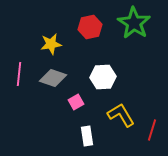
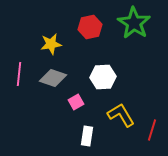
white rectangle: rotated 18 degrees clockwise
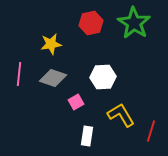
red hexagon: moved 1 px right, 4 px up
red line: moved 1 px left, 1 px down
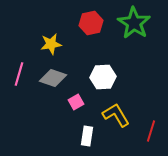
pink line: rotated 10 degrees clockwise
yellow L-shape: moved 5 px left
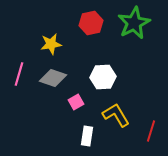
green star: rotated 12 degrees clockwise
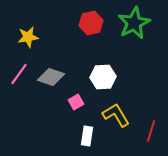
yellow star: moved 23 px left, 7 px up
pink line: rotated 20 degrees clockwise
gray diamond: moved 2 px left, 1 px up
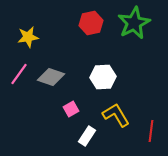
pink square: moved 5 px left, 7 px down
red line: rotated 10 degrees counterclockwise
white rectangle: rotated 24 degrees clockwise
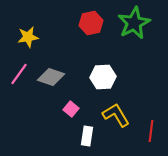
pink square: rotated 21 degrees counterclockwise
white rectangle: rotated 24 degrees counterclockwise
